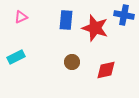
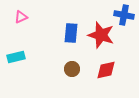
blue rectangle: moved 5 px right, 13 px down
red star: moved 6 px right, 7 px down
cyan rectangle: rotated 12 degrees clockwise
brown circle: moved 7 px down
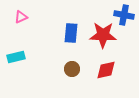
red star: moved 2 px right; rotated 16 degrees counterclockwise
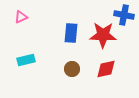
cyan rectangle: moved 10 px right, 3 px down
red diamond: moved 1 px up
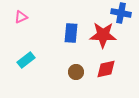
blue cross: moved 3 px left, 2 px up
cyan rectangle: rotated 24 degrees counterclockwise
brown circle: moved 4 px right, 3 px down
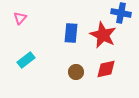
pink triangle: moved 1 px left, 1 px down; rotated 24 degrees counterclockwise
red star: rotated 24 degrees clockwise
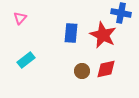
brown circle: moved 6 px right, 1 px up
